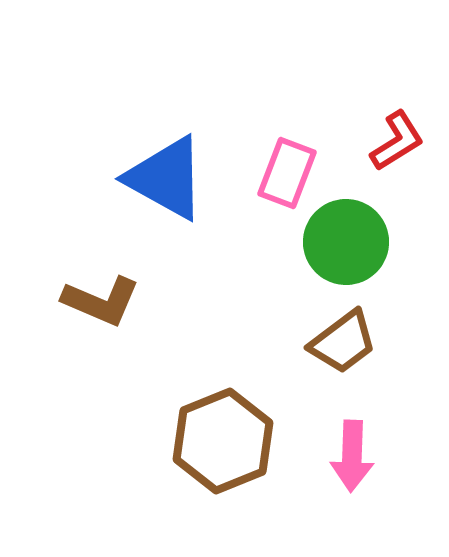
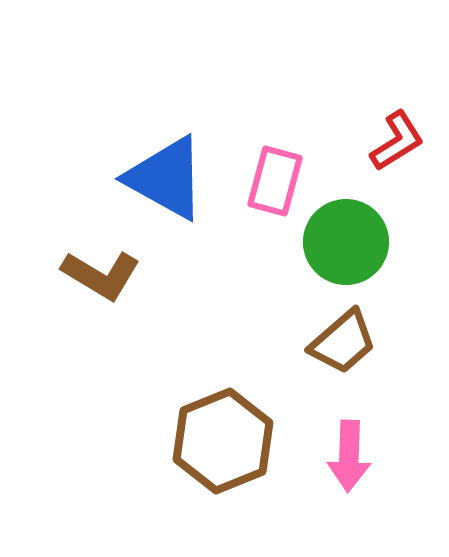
pink rectangle: moved 12 px left, 8 px down; rotated 6 degrees counterclockwise
brown L-shape: moved 26 px up; rotated 8 degrees clockwise
brown trapezoid: rotated 4 degrees counterclockwise
pink arrow: moved 3 px left
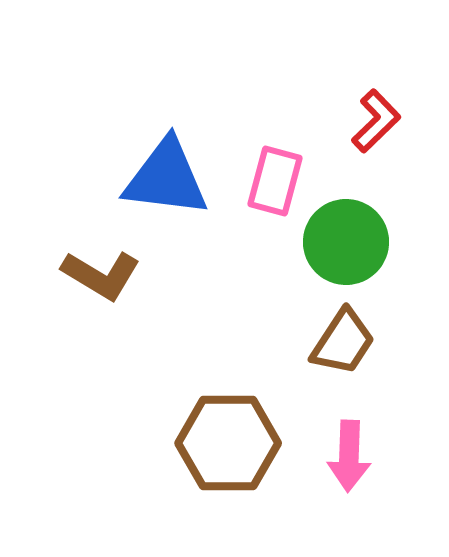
red L-shape: moved 21 px left, 20 px up; rotated 12 degrees counterclockwise
blue triangle: rotated 22 degrees counterclockwise
brown trapezoid: rotated 16 degrees counterclockwise
brown hexagon: moved 5 px right, 2 px down; rotated 22 degrees clockwise
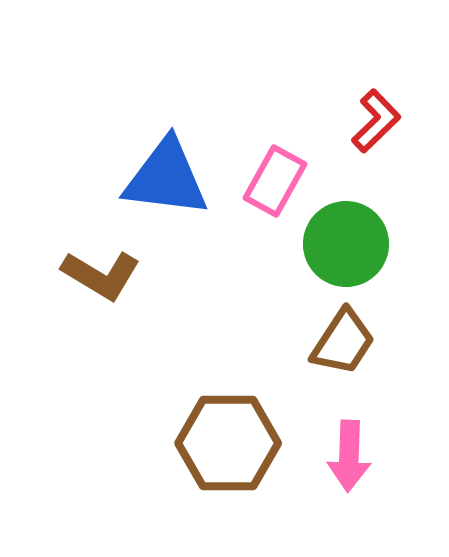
pink rectangle: rotated 14 degrees clockwise
green circle: moved 2 px down
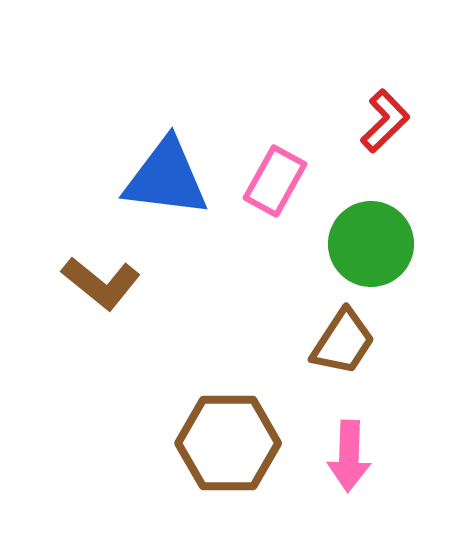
red L-shape: moved 9 px right
green circle: moved 25 px right
brown L-shape: moved 8 px down; rotated 8 degrees clockwise
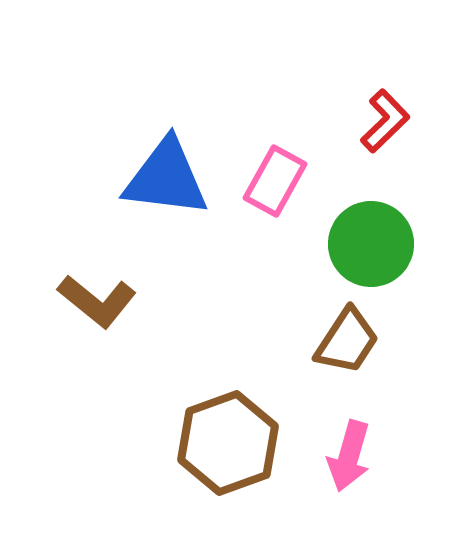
brown L-shape: moved 4 px left, 18 px down
brown trapezoid: moved 4 px right, 1 px up
brown hexagon: rotated 20 degrees counterclockwise
pink arrow: rotated 14 degrees clockwise
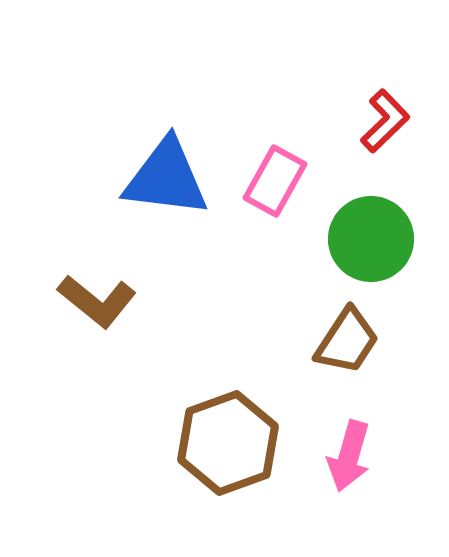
green circle: moved 5 px up
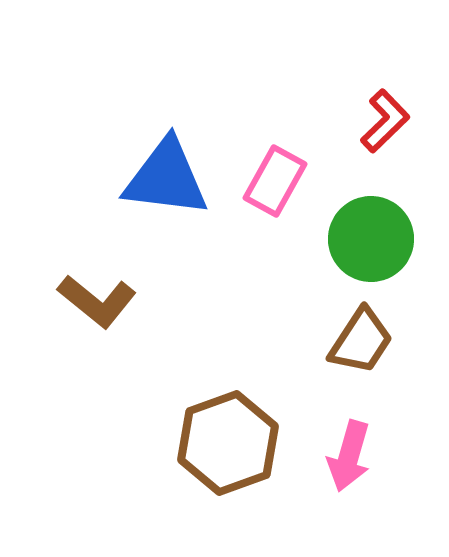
brown trapezoid: moved 14 px right
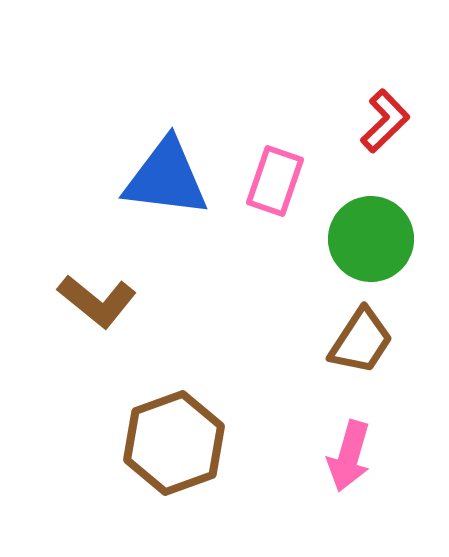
pink rectangle: rotated 10 degrees counterclockwise
brown hexagon: moved 54 px left
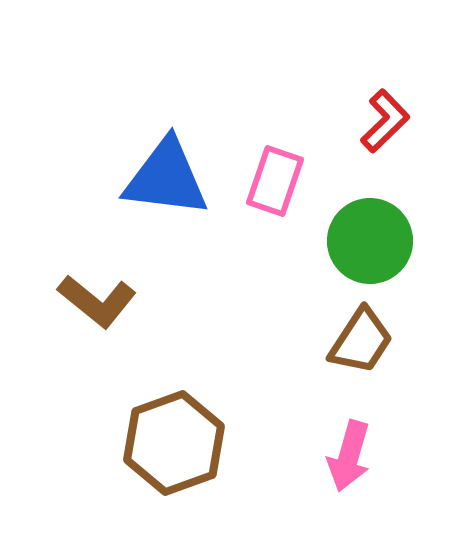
green circle: moved 1 px left, 2 px down
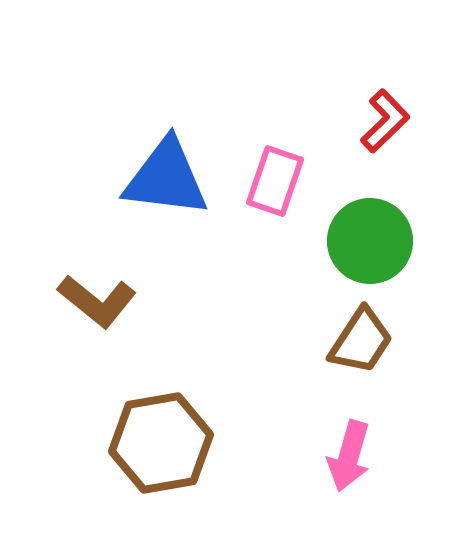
brown hexagon: moved 13 px left; rotated 10 degrees clockwise
